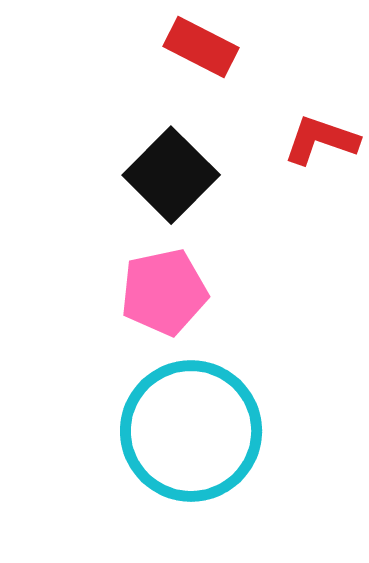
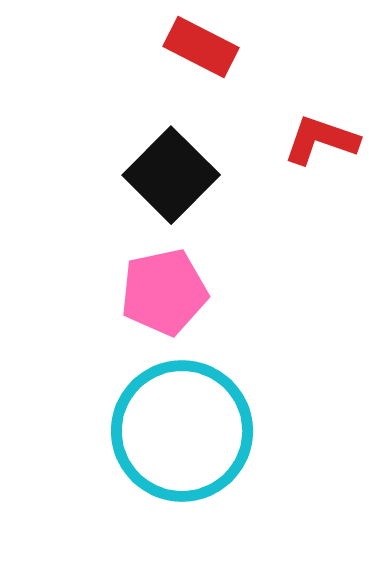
cyan circle: moved 9 px left
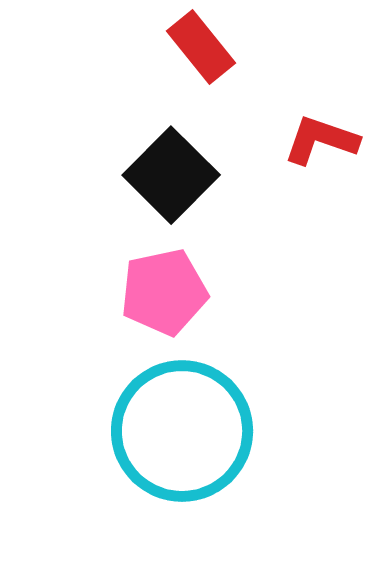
red rectangle: rotated 24 degrees clockwise
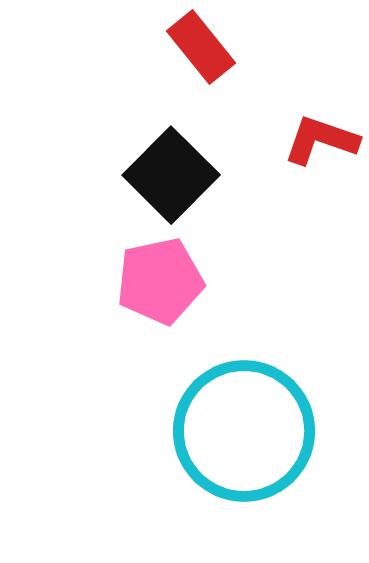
pink pentagon: moved 4 px left, 11 px up
cyan circle: moved 62 px right
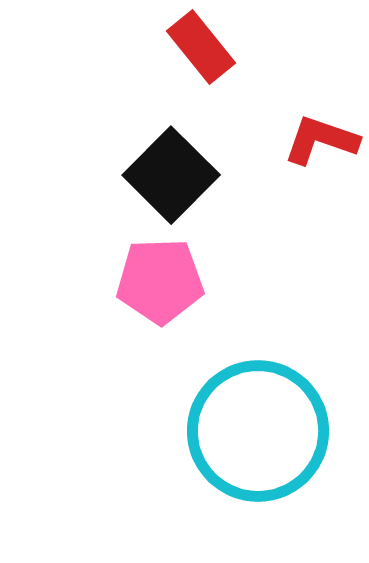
pink pentagon: rotated 10 degrees clockwise
cyan circle: moved 14 px right
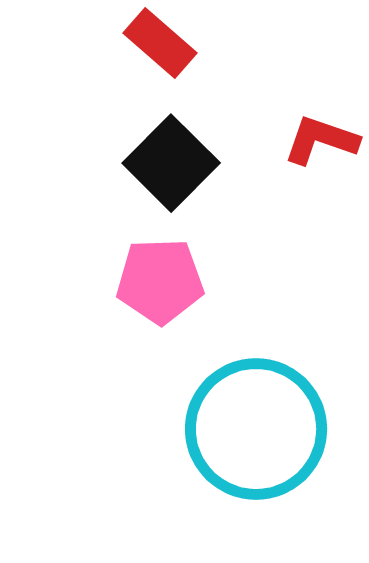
red rectangle: moved 41 px left, 4 px up; rotated 10 degrees counterclockwise
black square: moved 12 px up
cyan circle: moved 2 px left, 2 px up
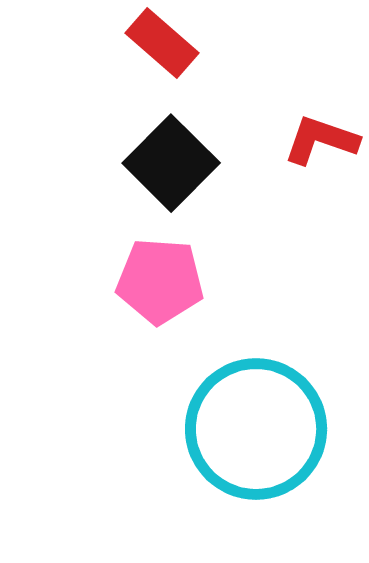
red rectangle: moved 2 px right
pink pentagon: rotated 6 degrees clockwise
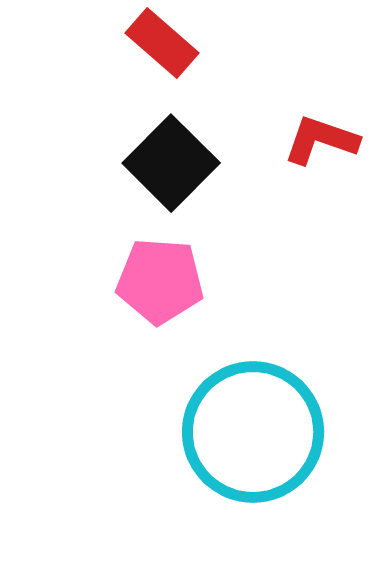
cyan circle: moved 3 px left, 3 px down
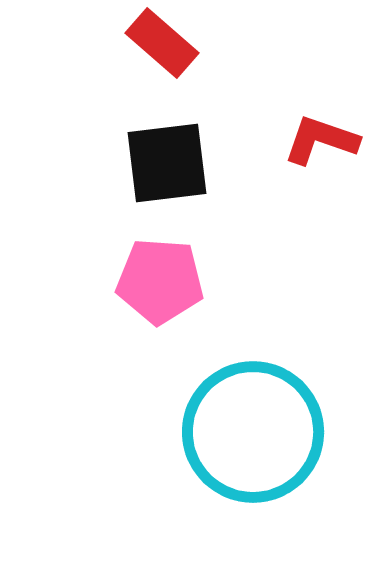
black square: moved 4 px left; rotated 38 degrees clockwise
